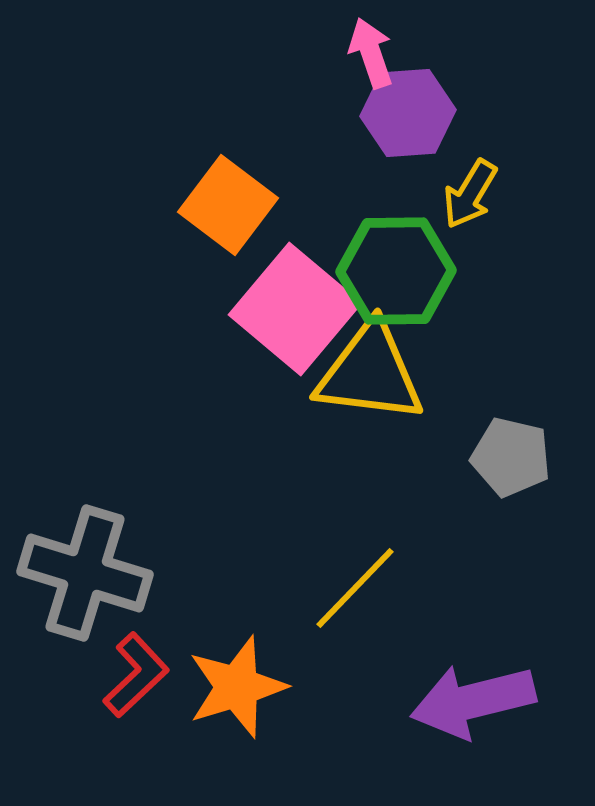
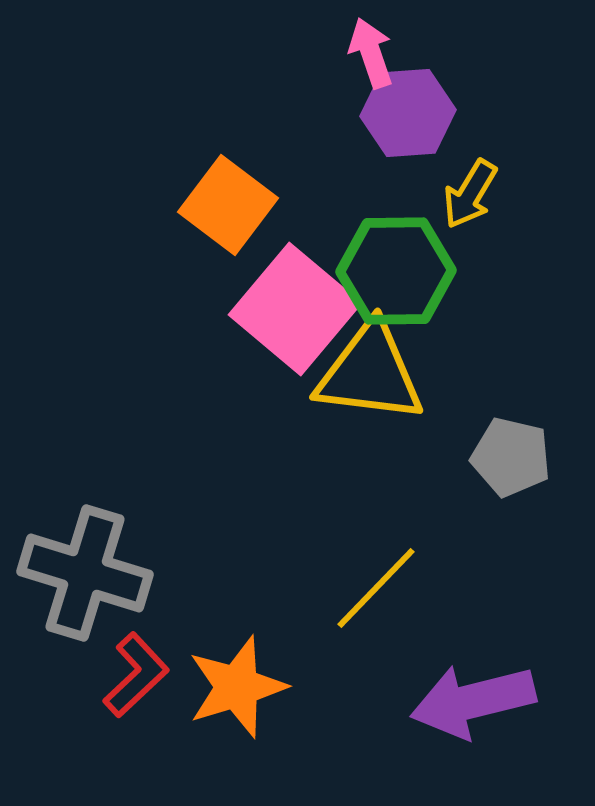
yellow line: moved 21 px right
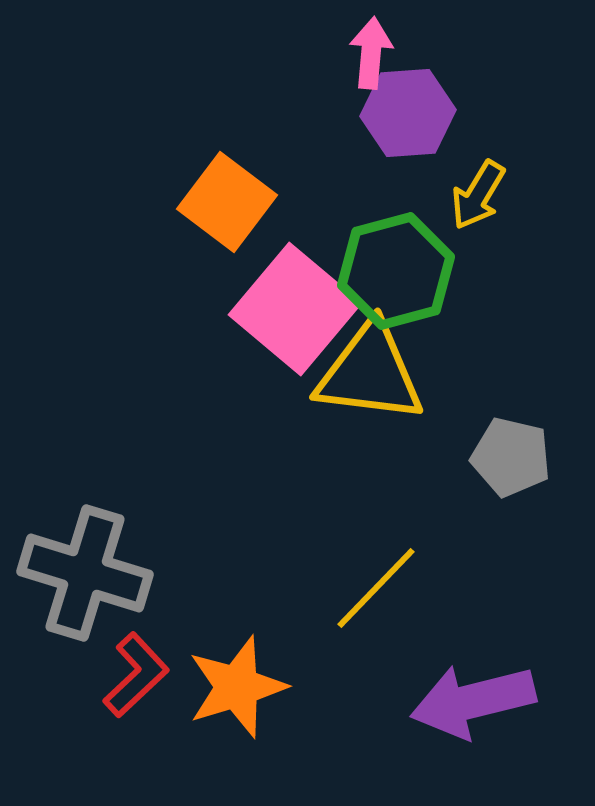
pink arrow: rotated 24 degrees clockwise
yellow arrow: moved 8 px right, 1 px down
orange square: moved 1 px left, 3 px up
green hexagon: rotated 14 degrees counterclockwise
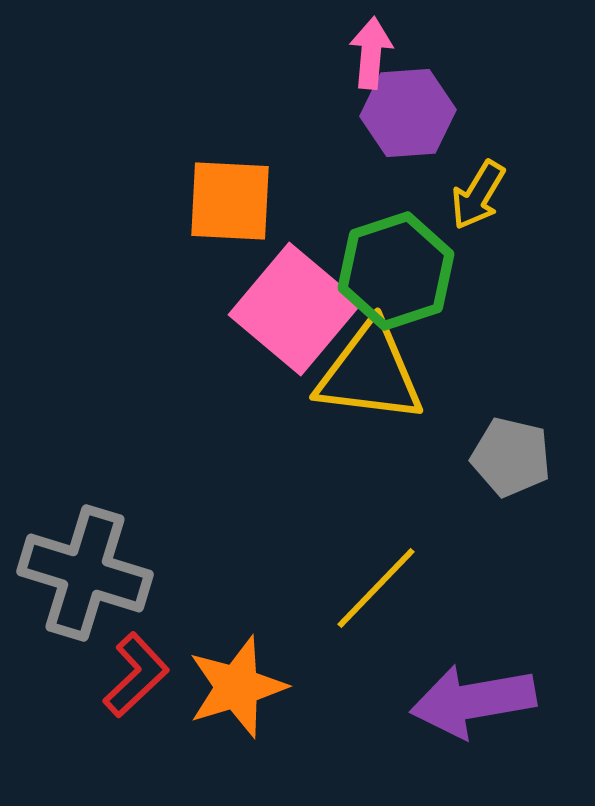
orange square: moved 3 px right, 1 px up; rotated 34 degrees counterclockwise
green hexagon: rotated 3 degrees counterclockwise
purple arrow: rotated 4 degrees clockwise
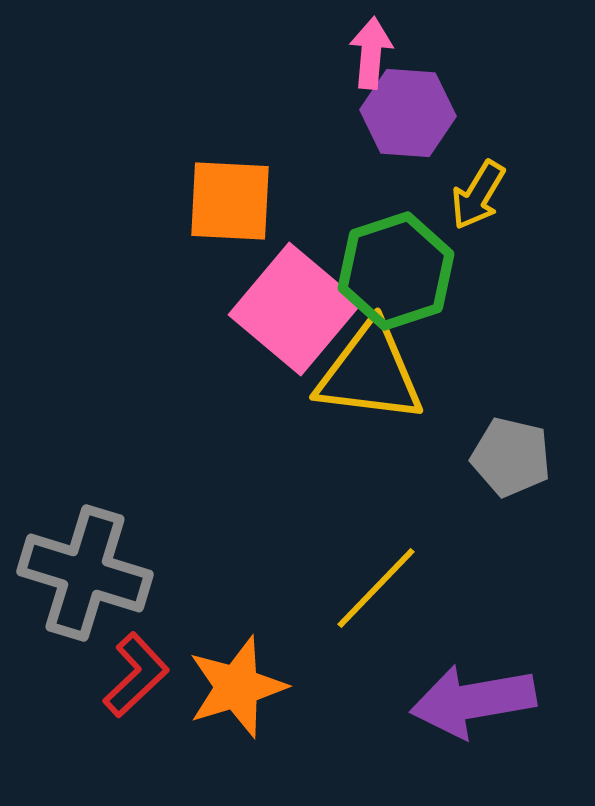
purple hexagon: rotated 8 degrees clockwise
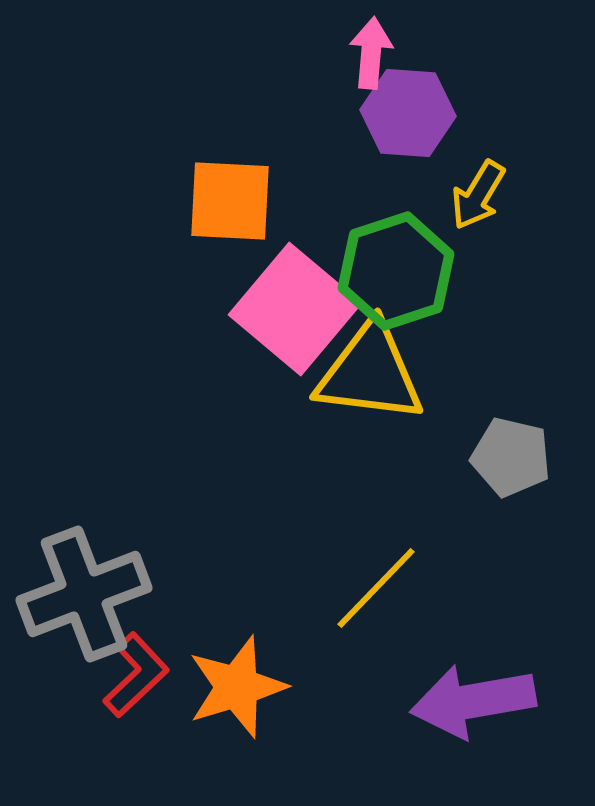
gray cross: moved 1 px left, 21 px down; rotated 38 degrees counterclockwise
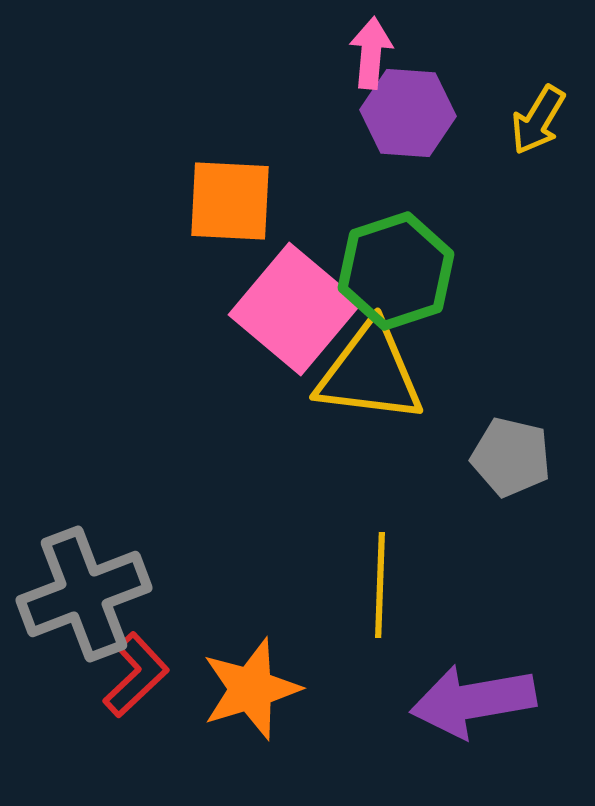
yellow arrow: moved 60 px right, 75 px up
yellow line: moved 4 px right, 3 px up; rotated 42 degrees counterclockwise
orange star: moved 14 px right, 2 px down
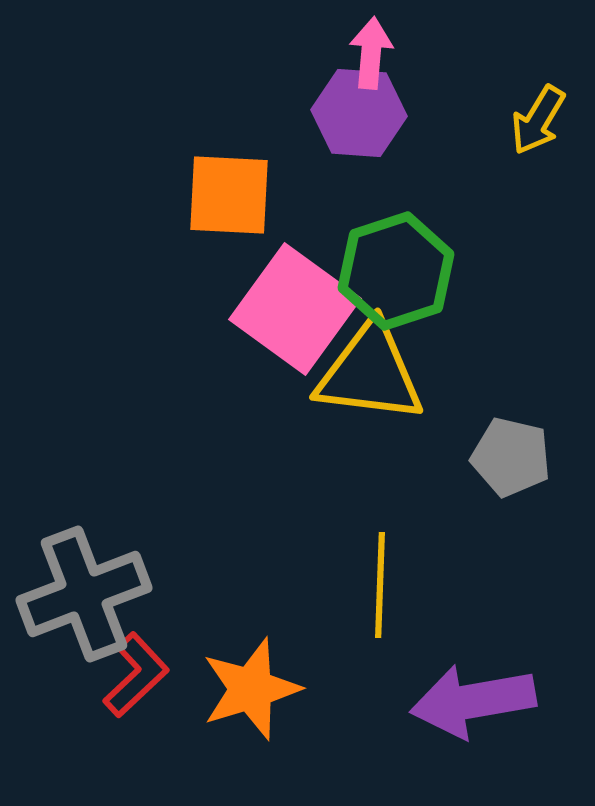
purple hexagon: moved 49 px left
orange square: moved 1 px left, 6 px up
pink square: rotated 4 degrees counterclockwise
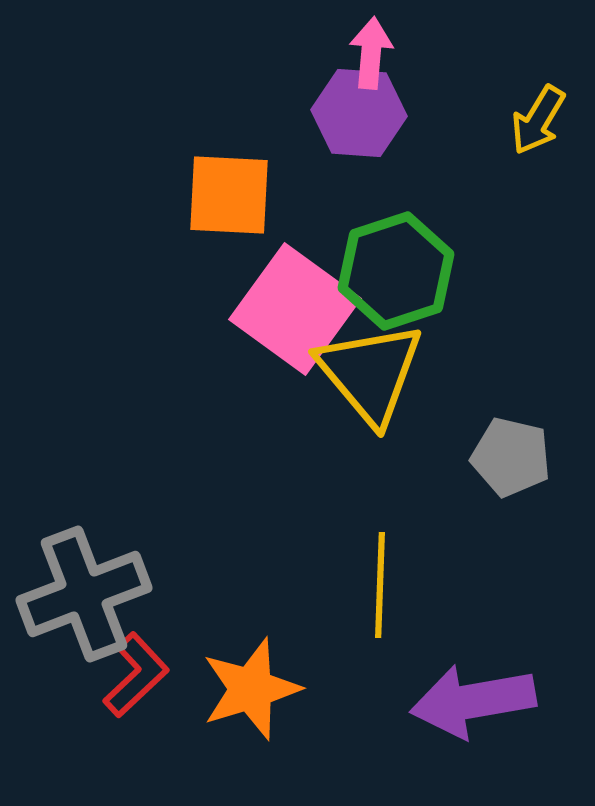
yellow triangle: rotated 43 degrees clockwise
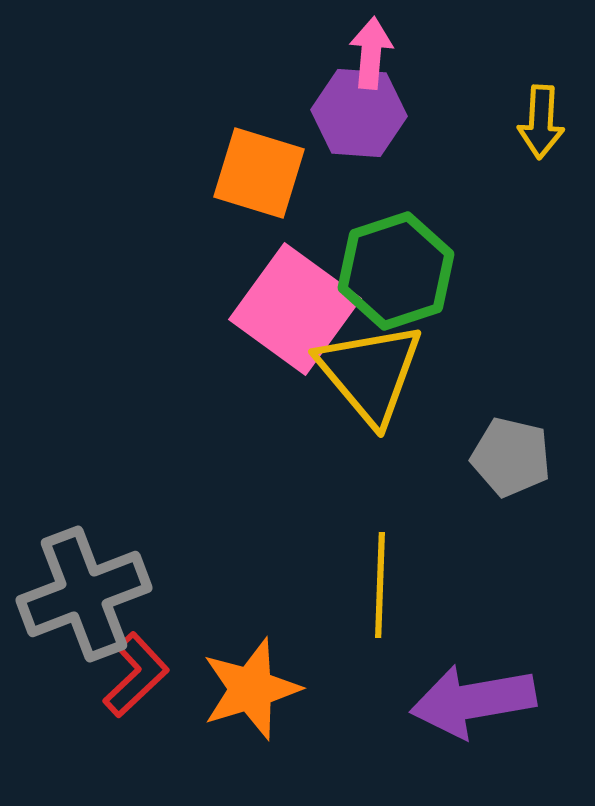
yellow arrow: moved 3 px right, 2 px down; rotated 28 degrees counterclockwise
orange square: moved 30 px right, 22 px up; rotated 14 degrees clockwise
